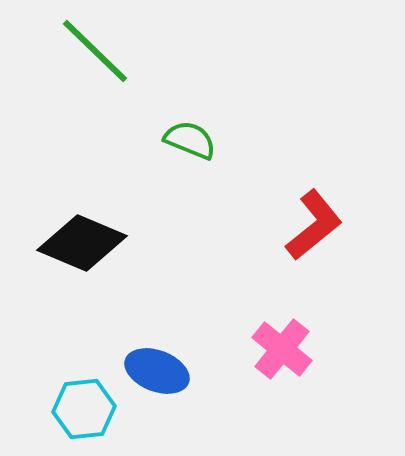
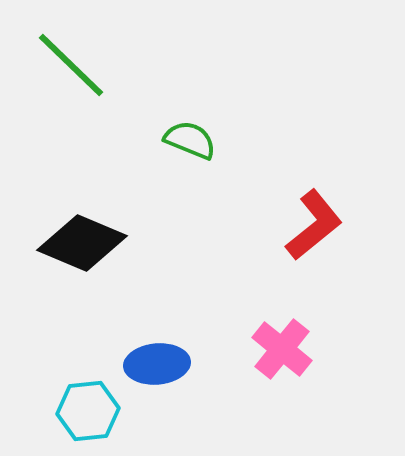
green line: moved 24 px left, 14 px down
blue ellipse: moved 7 px up; rotated 26 degrees counterclockwise
cyan hexagon: moved 4 px right, 2 px down
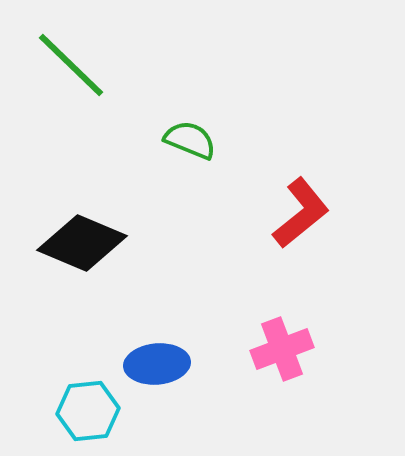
red L-shape: moved 13 px left, 12 px up
pink cross: rotated 30 degrees clockwise
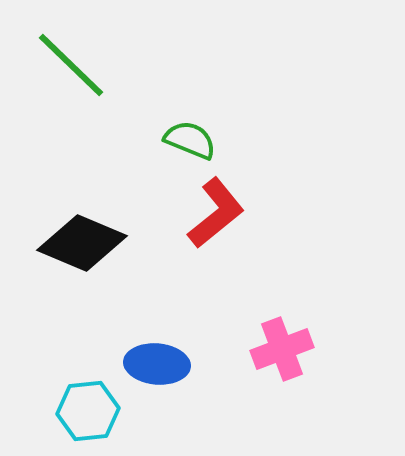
red L-shape: moved 85 px left
blue ellipse: rotated 10 degrees clockwise
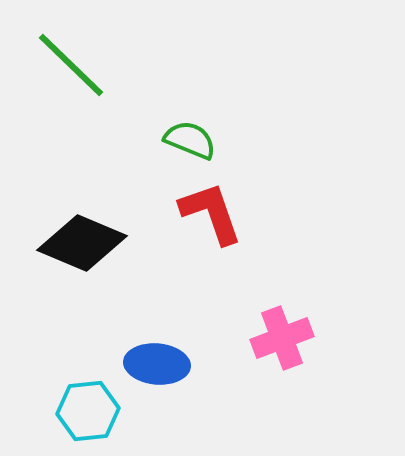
red L-shape: moved 5 px left; rotated 70 degrees counterclockwise
pink cross: moved 11 px up
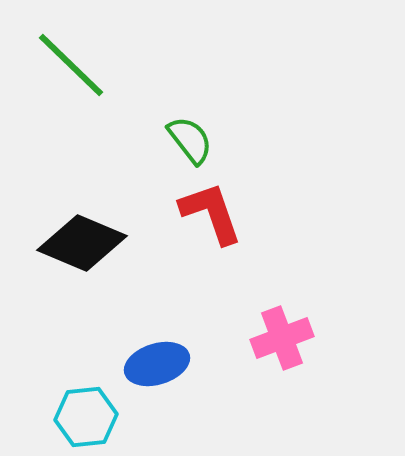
green semicircle: rotated 30 degrees clockwise
blue ellipse: rotated 22 degrees counterclockwise
cyan hexagon: moved 2 px left, 6 px down
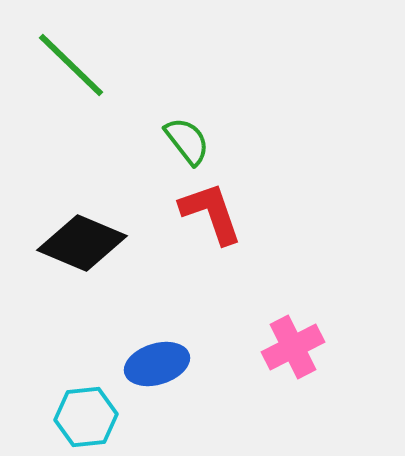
green semicircle: moved 3 px left, 1 px down
pink cross: moved 11 px right, 9 px down; rotated 6 degrees counterclockwise
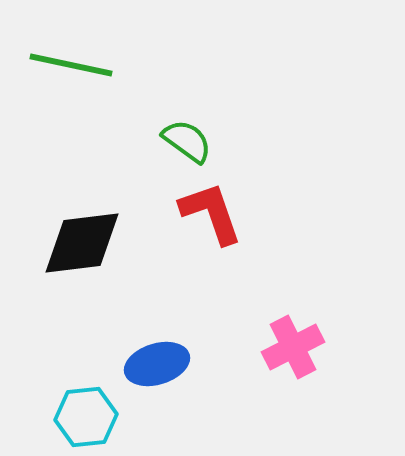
green line: rotated 32 degrees counterclockwise
green semicircle: rotated 16 degrees counterclockwise
black diamond: rotated 30 degrees counterclockwise
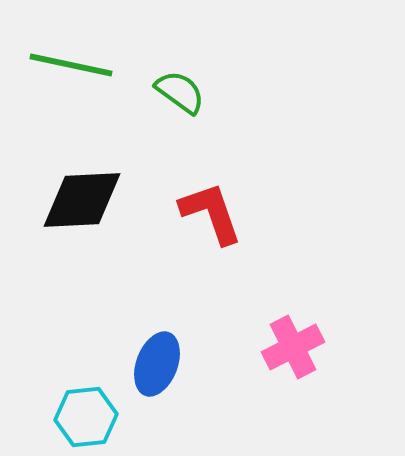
green semicircle: moved 7 px left, 49 px up
black diamond: moved 43 px up; rotated 4 degrees clockwise
blue ellipse: rotated 52 degrees counterclockwise
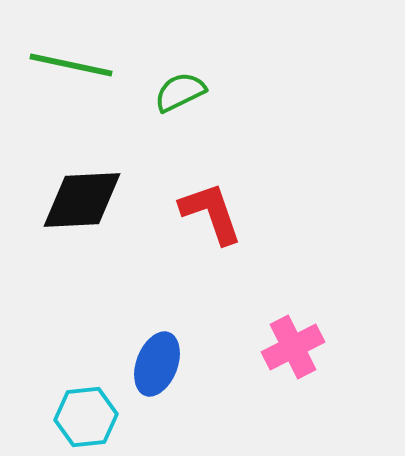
green semicircle: rotated 62 degrees counterclockwise
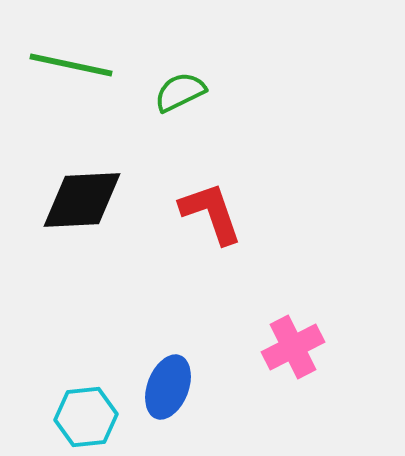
blue ellipse: moved 11 px right, 23 px down
